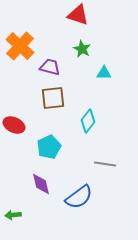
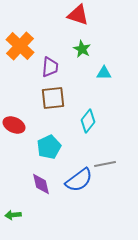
purple trapezoid: rotated 80 degrees clockwise
gray line: rotated 20 degrees counterclockwise
blue semicircle: moved 17 px up
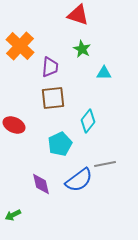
cyan pentagon: moved 11 px right, 3 px up
green arrow: rotated 21 degrees counterclockwise
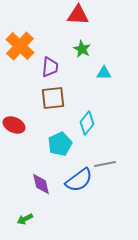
red triangle: rotated 15 degrees counterclockwise
cyan diamond: moved 1 px left, 2 px down
green arrow: moved 12 px right, 4 px down
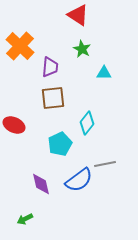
red triangle: rotated 30 degrees clockwise
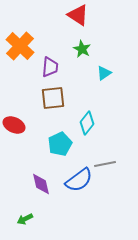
cyan triangle: rotated 35 degrees counterclockwise
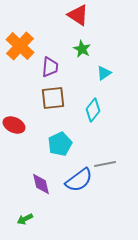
cyan diamond: moved 6 px right, 13 px up
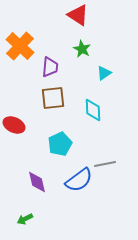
cyan diamond: rotated 40 degrees counterclockwise
purple diamond: moved 4 px left, 2 px up
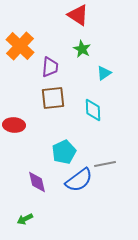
red ellipse: rotated 20 degrees counterclockwise
cyan pentagon: moved 4 px right, 8 px down
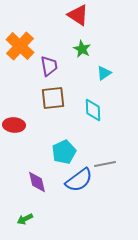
purple trapezoid: moved 1 px left, 1 px up; rotated 15 degrees counterclockwise
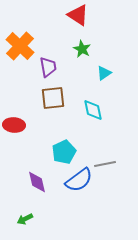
purple trapezoid: moved 1 px left, 1 px down
cyan diamond: rotated 10 degrees counterclockwise
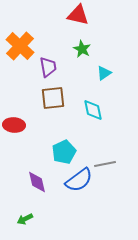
red triangle: rotated 20 degrees counterclockwise
